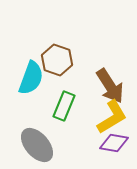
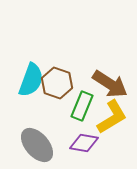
brown hexagon: moved 23 px down
cyan semicircle: moved 2 px down
brown arrow: moved 2 px up; rotated 24 degrees counterclockwise
green rectangle: moved 18 px right
purple diamond: moved 30 px left
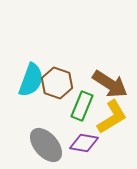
gray ellipse: moved 9 px right
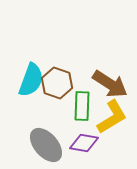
green rectangle: rotated 20 degrees counterclockwise
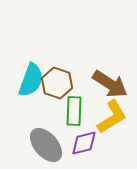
green rectangle: moved 8 px left, 5 px down
purple diamond: rotated 24 degrees counterclockwise
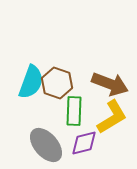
cyan semicircle: moved 2 px down
brown arrow: rotated 12 degrees counterclockwise
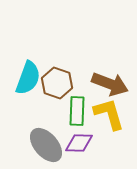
cyan semicircle: moved 3 px left, 4 px up
green rectangle: moved 3 px right
yellow L-shape: moved 3 px left, 3 px up; rotated 75 degrees counterclockwise
purple diamond: moved 5 px left; rotated 16 degrees clockwise
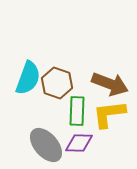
yellow L-shape: rotated 81 degrees counterclockwise
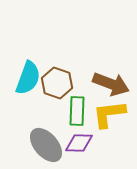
brown arrow: moved 1 px right
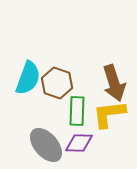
brown arrow: moved 3 px right, 1 px up; rotated 51 degrees clockwise
